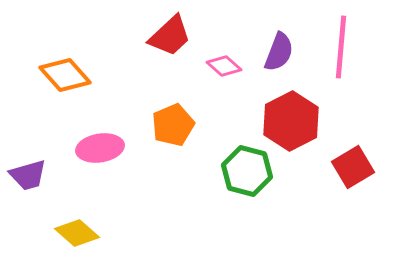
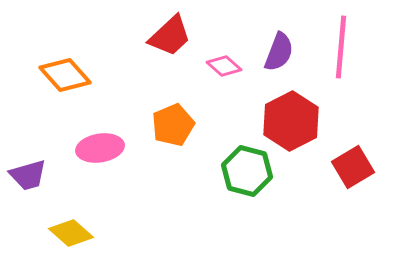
yellow diamond: moved 6 px left
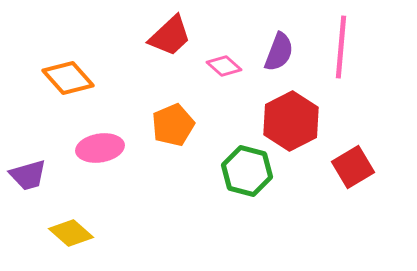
orange diamond: moved 3 px right, 3 px down
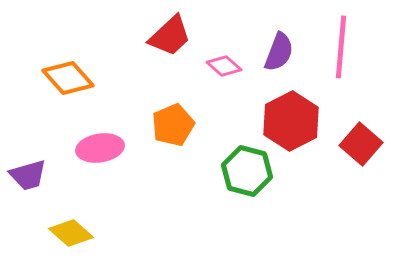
red square: moved 8 px right, 23 px up; rotated 18 degrees counterclockwise
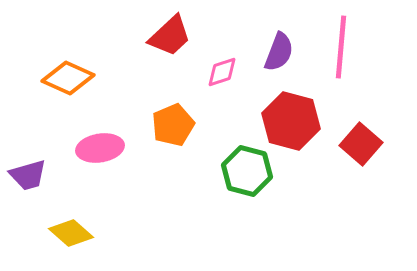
pink diamond: moved 2 px left, 6 px down; rotated 60 degrees counterclockwise
orange diamond: rotated 24 degrees counterclockwise
red hexagon: rotated 18 degrees counterclockwise
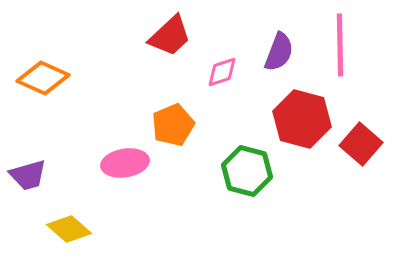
pink line: moved 1 px left, 2 px up; rotated 6 degrees counterclockwise
orange diamond: moved 25 px left
red hexagon: moved 11 px right, 2 px up
pink ellipse: moved 25 px right, 15 px down
yellow diamond: moved 2 px left, 4 px up
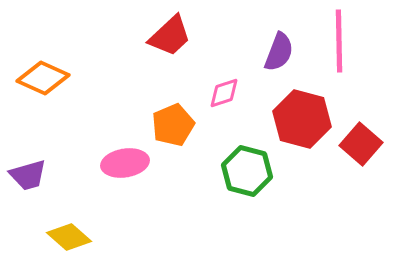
pink line: moved 1 px left, 4 px up
pink diamond: moved 2 px right, 21 px down
yellow diamond: moved 8 px down
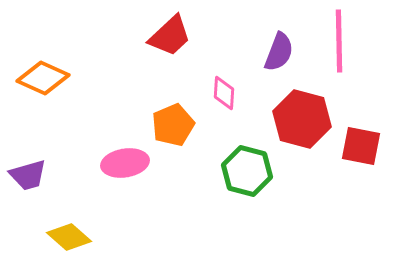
pink diamond: rotated 68 degrees counterclockwise
red square: moved 2 px down; rotated 30 degrees counterclockwise
